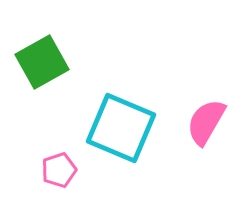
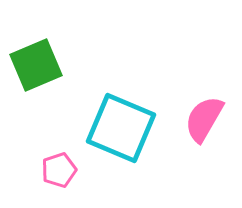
green square: moved 6 px left, 3 px down; rotated 6 degrees clockwise
pink semicircle: moved 2 px left, 3 px up
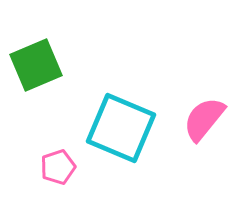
pink semicircle: rotated 9 degrees clockwise
pink pentagon: moved 1 px left, 3 px up
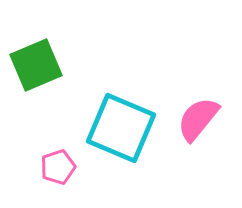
pink semicircle: moved 6 px left
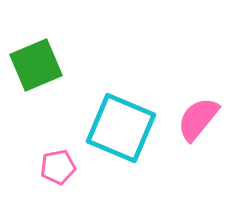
pink pentagon: rotated 8 degrees clockwise
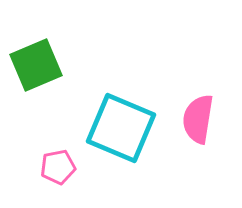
pink semicircle: rotated 30 degrees counterclockwise
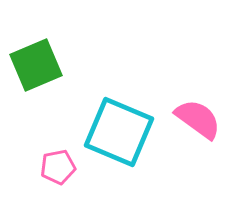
pink semicircle: rotated 117 degrees clockwise
cyan square: moved 2 px left, 4 px down
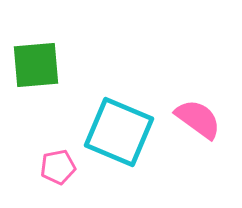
green square: rotated 18 degrees clockwise
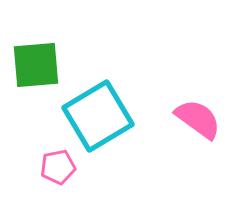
cyan square: moved 21 px left, 16 px up; rotated 36 degrees clockwise
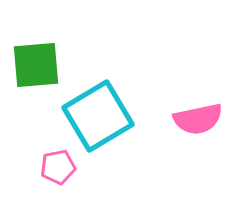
pink semicircle: rotated 132 degrees clockwise
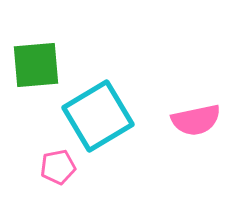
pink semicircle: moved 2 px left, 1 px down
